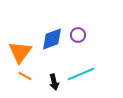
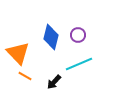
blue diamond: moved 1 px left, 2 px up; rotated 55 degrees counterclockwise
orange triangle: moved 2 px left, 1 px down; rotated 20 degrees counterclockwise
cyan line: moved 2 px left, 10 px up
black arrow: rotated 56 degrees clockwise
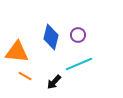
orange triangle: moved 1 px left, 1 px up; rotated 40 degrees counterclockwise
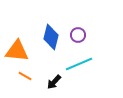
orange triangle: moved 1 px up
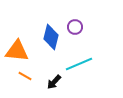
purple circle: moved 3 px left, 8 px up
